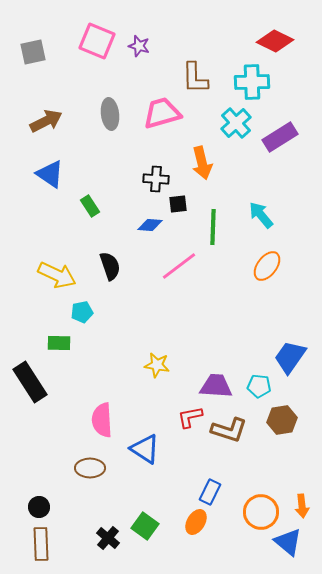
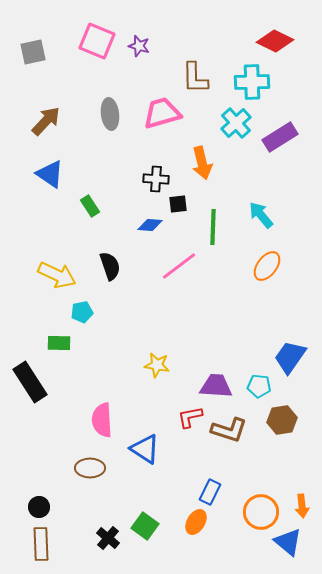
brown arrow at (46, 121): rotated 20 degrees counterclockwise
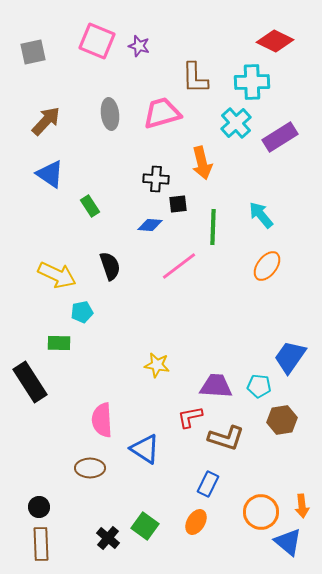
brown L-shape at (229, 430): moved 3 px left, 8 px down
blue rectangle at (210, 492): moved 2 px left, 8 px up
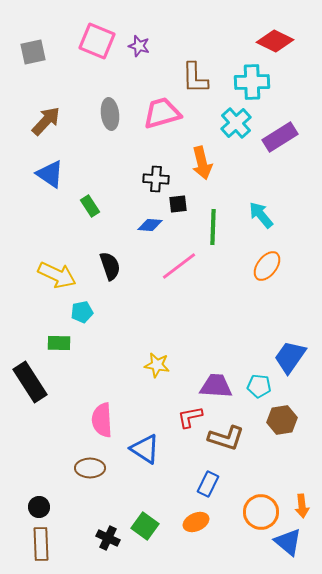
orange ellipse at (196, 522): rotated 35 degrees clockwise
black cross at (108, 538): rotated 15 degrees counterclockwise
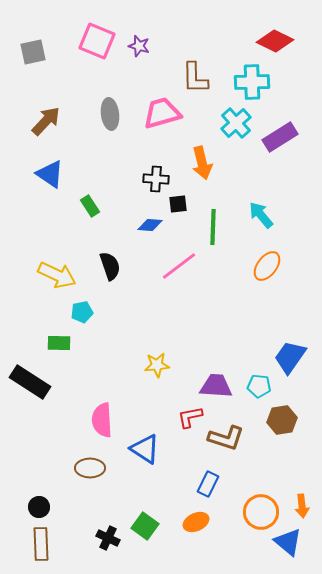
yellow star at (157, 365): rotated 15 degrees counterclockwise
black rectangle at (30, 382): rotated 24 degrees counterclockwise
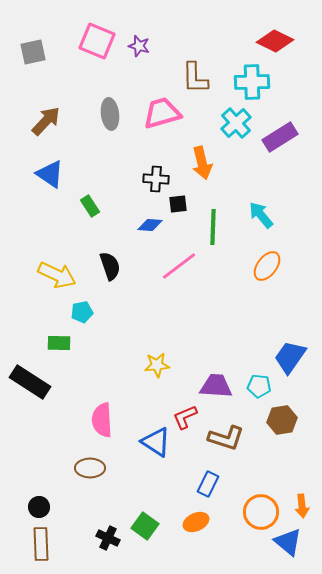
red L-shape at (190, 417): moved 5 px left; rotated 12 degrees counterclockwise
blue triangle at (145, 449): moved 11 px right, 7 px up
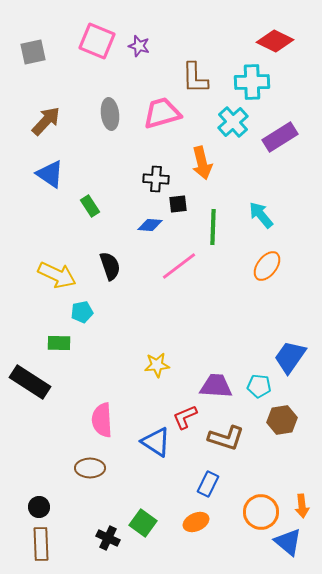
cyan cross at (236, 123): moved 3 px left, 1 px up
green square at (145, 526): moved 2 px left, 3 px up
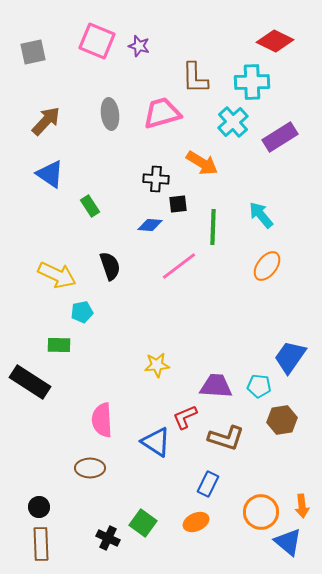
orange arrow at (202, 163): rotated 44 degrees counterclockwise
green rectangle at (59, 343): moved 2 px down
